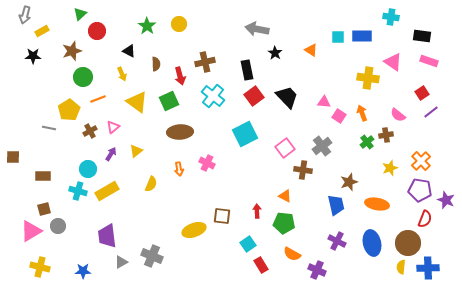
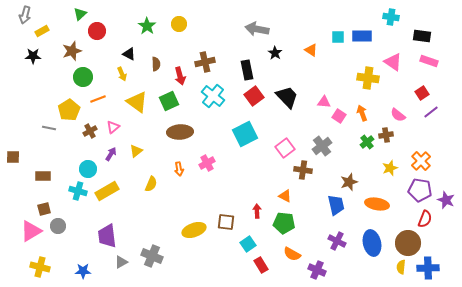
black triangle at (129, 51): moved 3 px down
pink cross at (207, 163): rotated 35 degrees clockwise
brown square at (222, 216): moved 4 px right, 6 px down
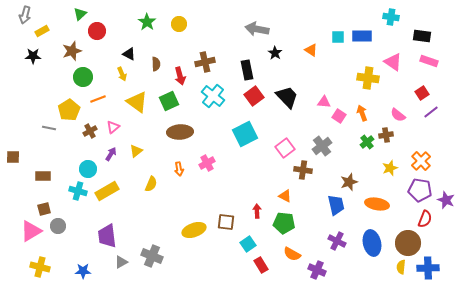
green star at (147, 26): moved 4 px up
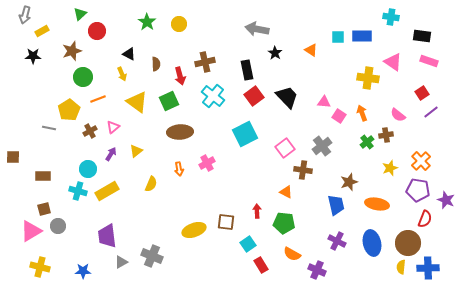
purple pentagon at (420, 190): moved 2 px left
orange triangle at (285, 196): moved 1 px right, 4 px up
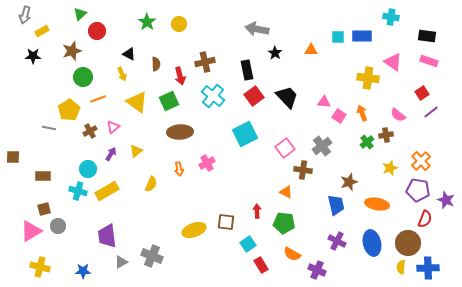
black rectangle at (422, 36): moved 5 px right
orange triangle at (311, 50): rotated 32 degrees counterclockwise
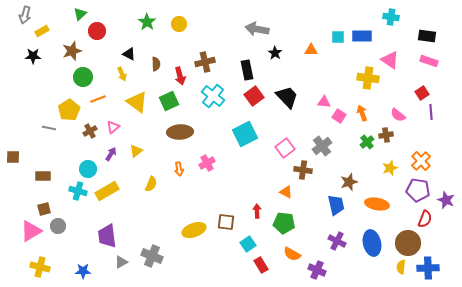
pink triangle at (393, 62): moved 3 px left, 2 px up
purple line at (431, 112): rotated 56 degrees counterclockwise
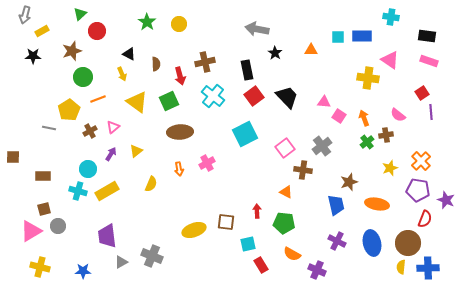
orange arrow at (362, 113): moved 2 px right, 5 px down
cyan square at (248, 244): rotated 21 degrees clockwise
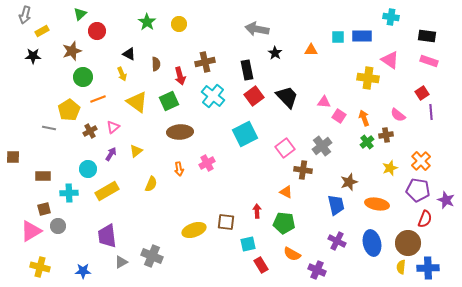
cyan cross at (78, 191): moved 9 px left, 2 px down; rotated 18 degrees counterclockwise
